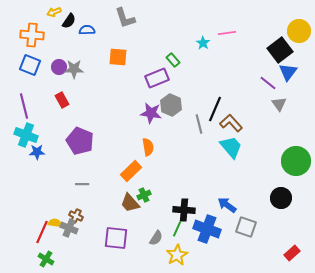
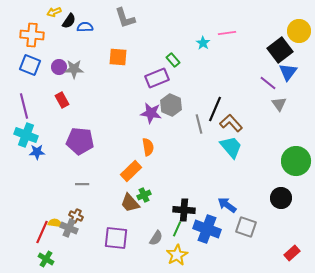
blue semicircle at (87, 30): moved 2 px left, 3 px up
purple pentagon at (80, 141): rotated 16 degrees counterclockwise
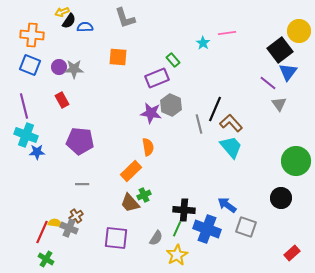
yellow arrow at (54, 12): moved 8 px right
brown cross at (76, 216): rotated 32 degrees clockwise
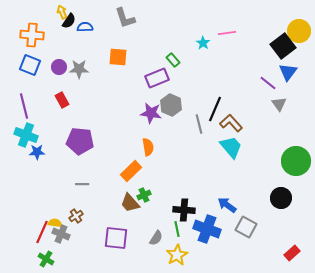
yellow arrow at (62, 12): rotated 88 degrees clockwise
black square at (280, 50): moved 3 px right, 4 px up
gray star at (74, 69): moved 5 px right
gray square at (246, 227): rotated 10 degrees clockwise
gray cross at (69, 228): moved 8 px left, 6 px down
green line at (177, 229): rotated 35 degrees counterclockwise
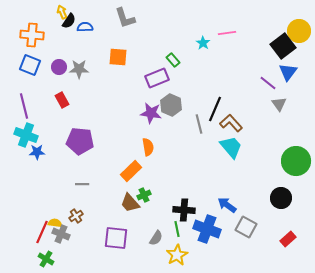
red rectangle at (292, 253): moved 4 px left, 14 px up
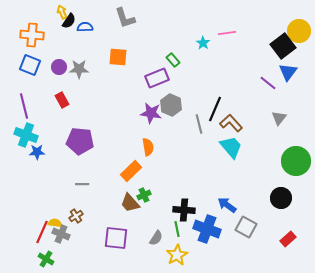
gray triangle at (279, 104): moved 14 px down; rotated 14 degrees clockwise
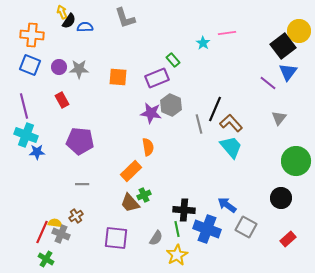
orange square at (118, 57): moved 20 px down
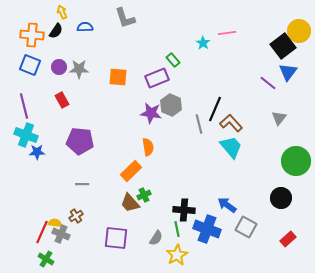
black semicircle at (69, 21): moved 13 px left, 10 px down
